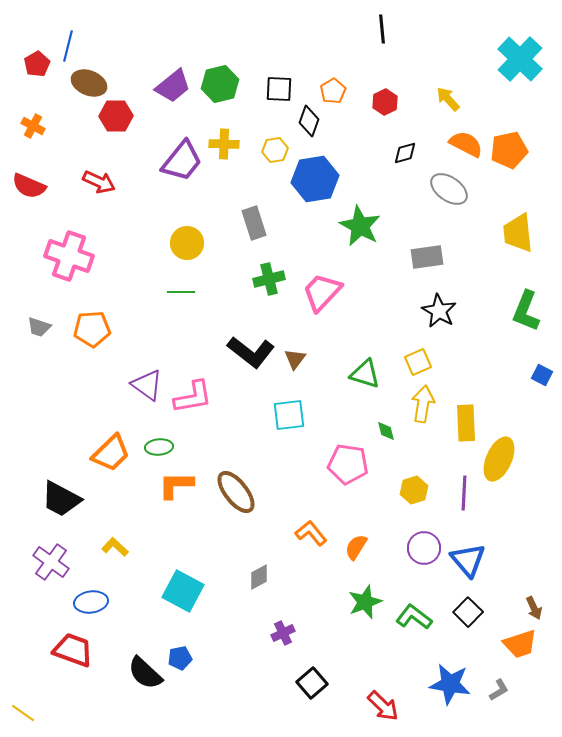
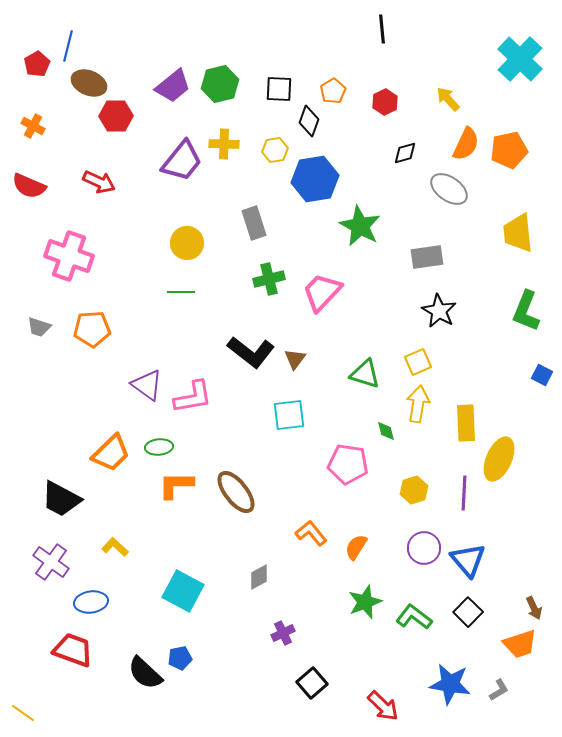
orange semicircle at (466, 144): rotated 88 degrees clockwise
yellow arrow at (423, 404): moved 5 px left
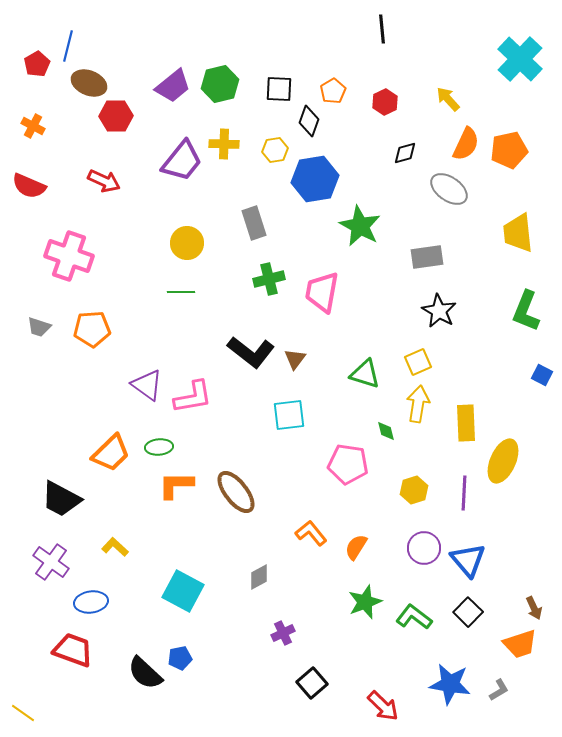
red arrow at (99, 182): moved 5 px right, 1 px up
pink trapezoid at (322, 292): rotated 33 degrees counterclockwise
yellow ellipse at (499, 459): moved 4 px right, 2 px down
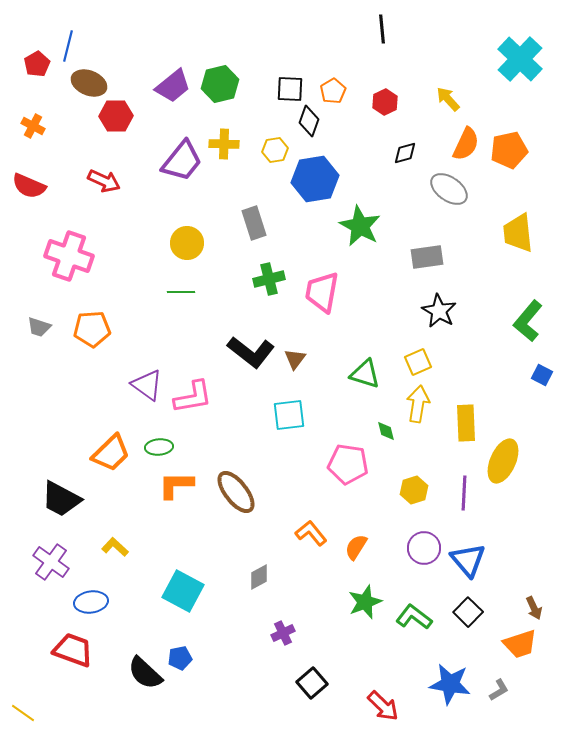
black square at (279, 89): moved 11 px right
green L-shape at (526, 311): moved 2 px right, 10 px down; rotated 18 degrees clockwise
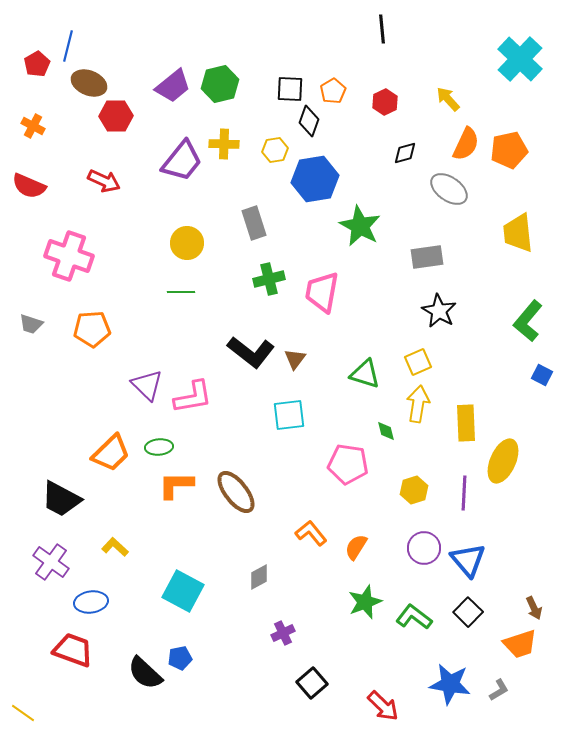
gray trapezoid at (39, 327): moved 8 px left, 3 px up
purple triangle at (147, 385): rotated 8 degrees clockwise
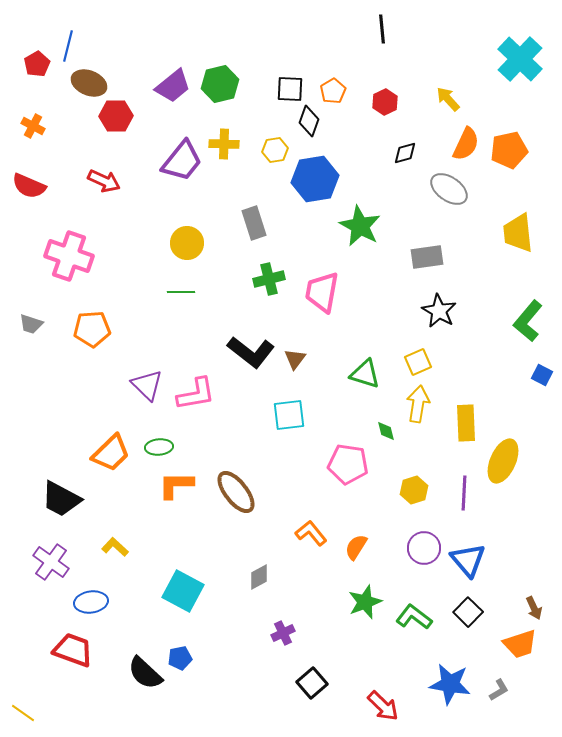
pink L-shape at (193, 397): moved 3 px right, 3 px up
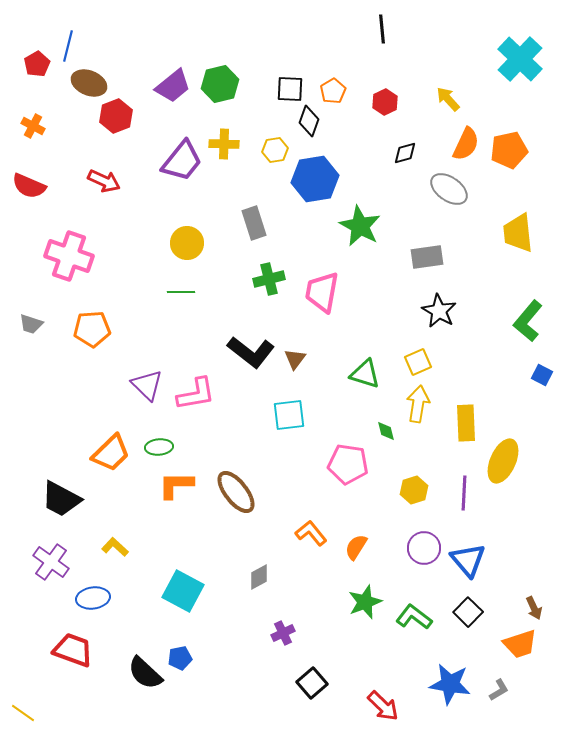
red hexagon at (116, 116): rotated 20 degrees counterclockwise
blue ellipse at (91, 602): moved 2 px right, 4 px up
